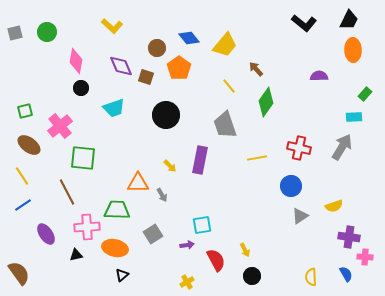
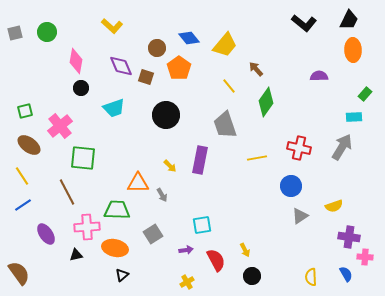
purple arrow at (187, 245): moved 1 px left, 5 px down
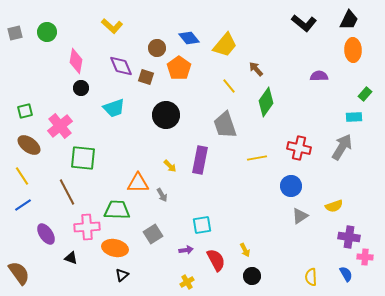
black triangle at (76, 255): moved 5 px left, 3 px down; rotated 32 degrees clockwise
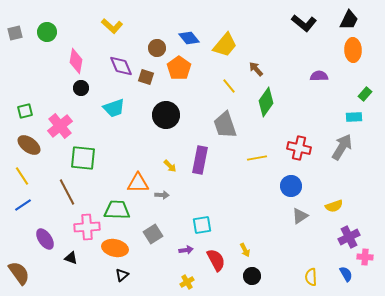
gray arrow at (162, 195): rotated 56 degrees counterclockwise
purple ellipse at (46, 234): moved 1 px left, 5 px down
purple cross at (349, 237): rotated 35 degrees counterclockwise
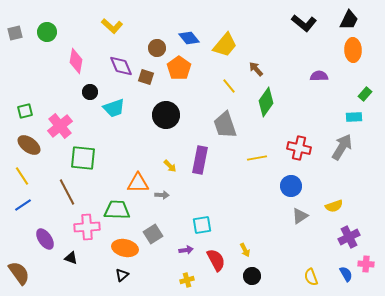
black circle at (81, 88): moved 9 px right, 4 px down
orange ellipse at (115, 248): moved 10 px right
pink cross at (365, 257): moved 1 px right, 7 px down
yellow semicircle at (311, 277): rotated 18 degrees counterclockwise
yellow cross at (187, 282): moved 2 px up; rotated 16 degrees clockwise
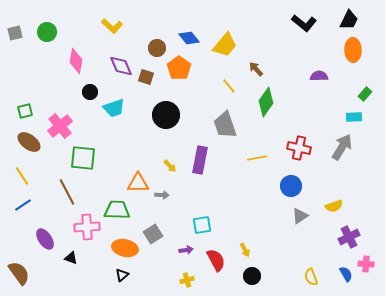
brown ellipse at (29, 145): moved 3 px up
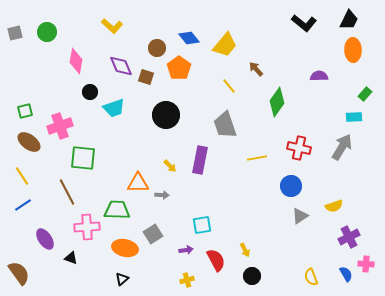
green diamond at (266, 102): moved 11 px right
pink cross at (60, 126): rotated 20 degrees clockwise
black triangle at (122, 275): moved 4 px down
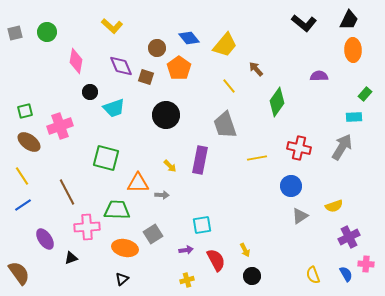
green square at (83, 158): moved 23 px right; rotated 8 degrees clockwise
black triangle at (71, 258): rotated 40 degrees counterclockwise
yellow semicircle at (311, 277): moved 2 px right, 2 px up
